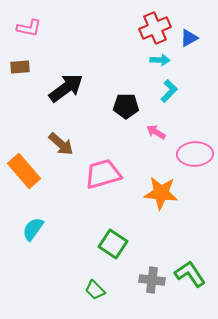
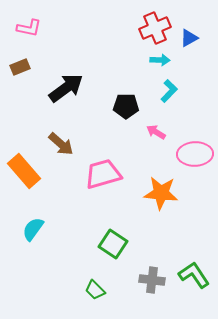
brown rectangle: rotated 18 degrees counterclockwise
green L-shape: moved 4 px right, 1 px down
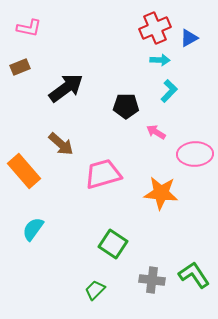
green trapezoid: rotated 90 degrees clockwise
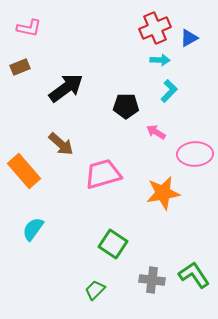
orange star: moved 2 px right; rotated 16 degrees counterclockwise
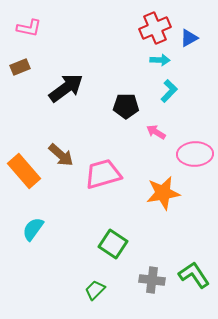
brown arrow: moved 11 px down
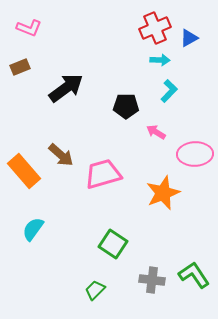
pink L-shape: rotated 10 degrees clockwise
orange star: rotated 12 degrees counterclockwise
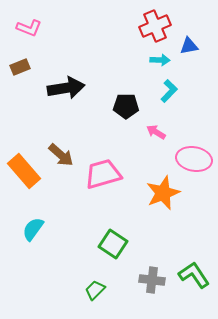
red cross: moved 2 px up
blue triangle: moved 8 px down; rotated 18 degrees clockwise
black arrow: rotated 27 degrees clockwise
pink ellipse: moved 1 px left, 5 px down; rotated 12 degrees clockwise
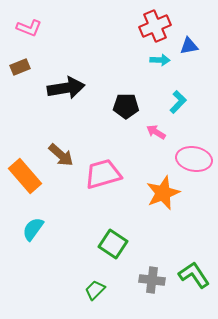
cyan L-shape: moved 9 px right, 11 px down
orange rectangle: moved 1 px right, 5 px down
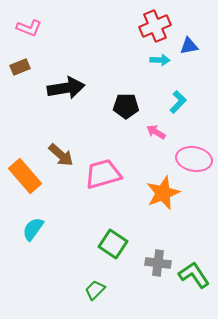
gray cross: moved 6 px right, 17 px up
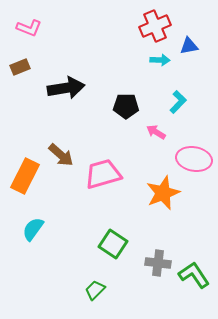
orange rectangle: rotated 68 degrees clockwise
